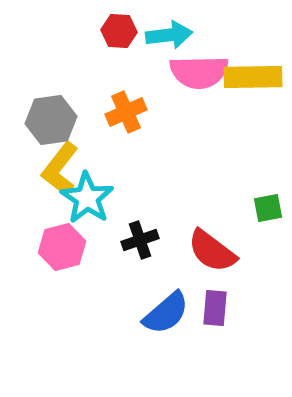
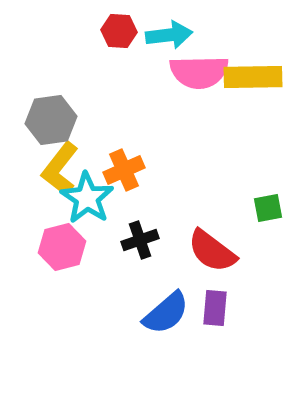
orange cross: moved 2 px left, 58 px down
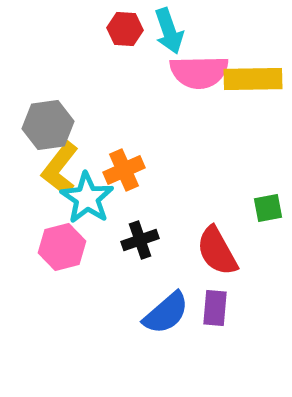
red hexagon: moved 6 px right, 2 px up
cyan arrow: moved 4 px up; rotated 78 degrees clockwise
yellow rectangle: moved 2 px down
gray hexagon: moved 3 px left, 5 px down
red semicircle: moved 5 px right; rotated 24 degrees clockwise
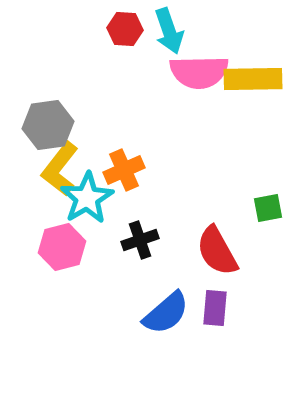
cyan star: rotated 8 degrees clockwise
